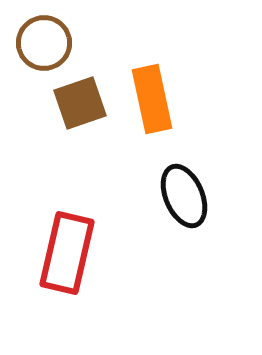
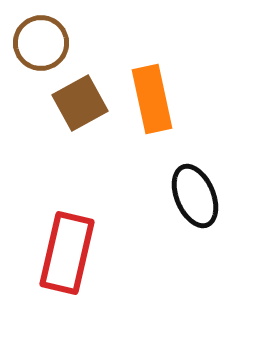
brown circle: moved 3 px left
brown square: rotated 10 degrees counterclockwise
black ellipse: moved 11 px right
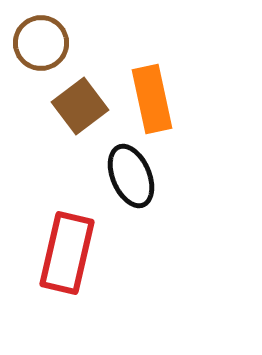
brown square: moved 3 px down; rotated 8 degrees counterclockwise
black ellipse: moved 64 px left, 20 px up
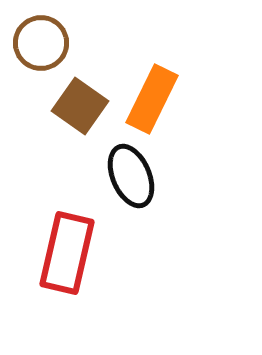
orange rectangle: rotated 38 degrees clockwise
brown square: rotated 18 degrees counterclockwise
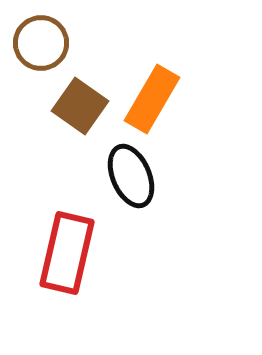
orange rectangle: rotated 4 degrees clockwise
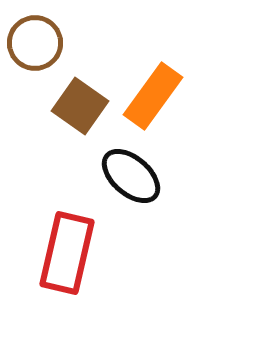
brown circle: moved 6 px left
orange rectangle: moved 1 px right, 3 px up; rotated 6 degrees clockwise
black ellipse: rotated 26 degrees counterclockwise
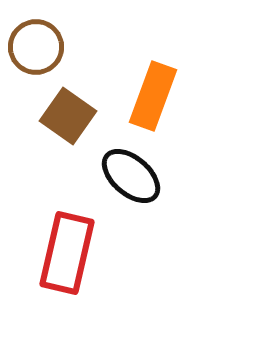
brown circle: moved 1 px right, 4 px down
orange rectangle: rotated 16 degrees counterclockwise
brown square: moved 12 px left, 10 px down
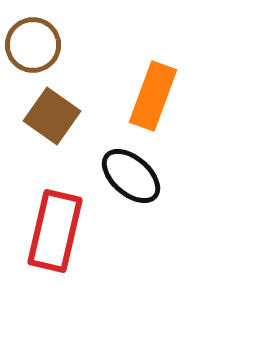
brown circle: moved 3 px left, 2 px up
brown square: moved 16 px left
red rectangle: moved 12 px left, 22 px up
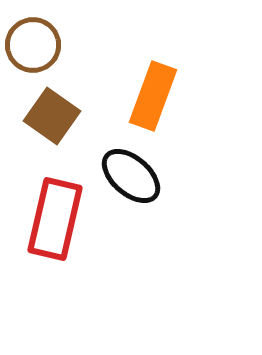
red rectangle: moved 12 px up
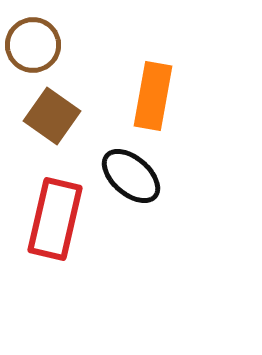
orange rectangle: rotated 10 degrees counterclockwise
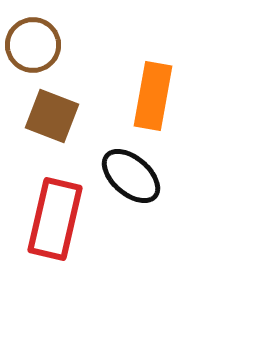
brown square: rotated 14 degrees counterclockwise
